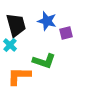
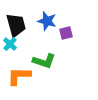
cyan cross: moved 1 px up
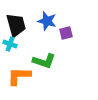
cyan cross: rotated 24 degrees counterclockwise
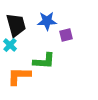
blue star: rotated 18 degrees counterclockwise
purple square: moved 2 px down
cyan cross: moved 1 px down; rotated 24 degrees clockwise
green L-shape: rotated 15 degrees counterclockwise
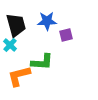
green L-shape: moved 2 px left, 1 px down
orange L-shape: rotated 15 degrees counterclockwise
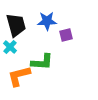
cyan cross: moved 2 px down
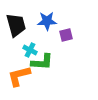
cyan cross: moved 20 px right, 3 px down; rotated 16 degrees counterclockwise
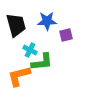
green L-shape: rotated 10 degrees counterclockwise
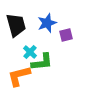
blue star: moved 2 px down; rotated 18 degrees counterclockwise
cyan cross: moved 2 px down; rotated 16 degrees clockwise
